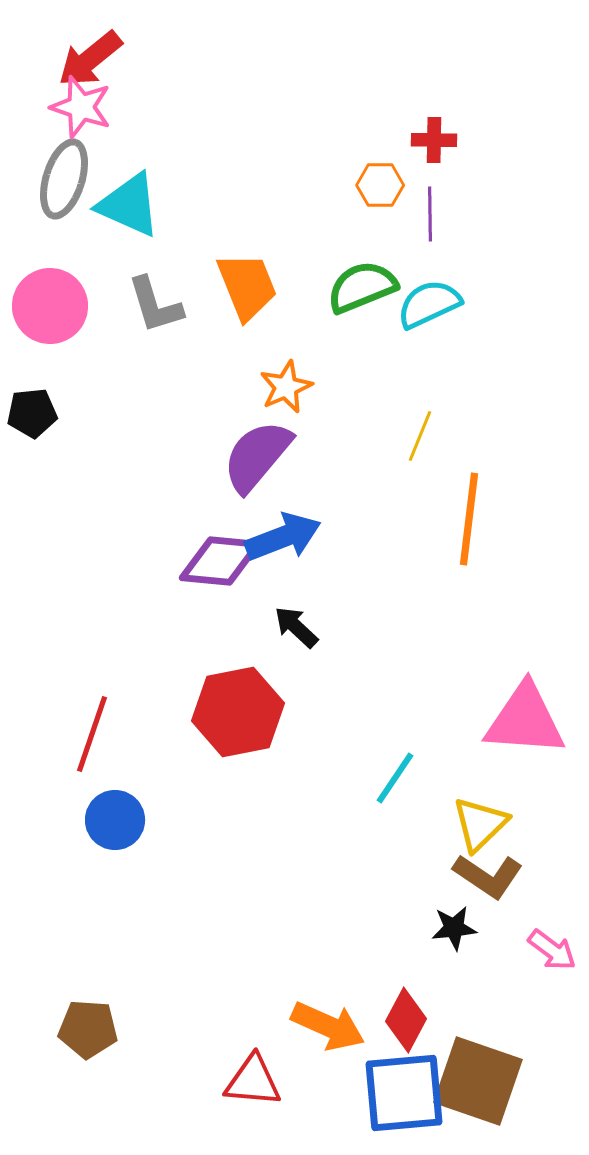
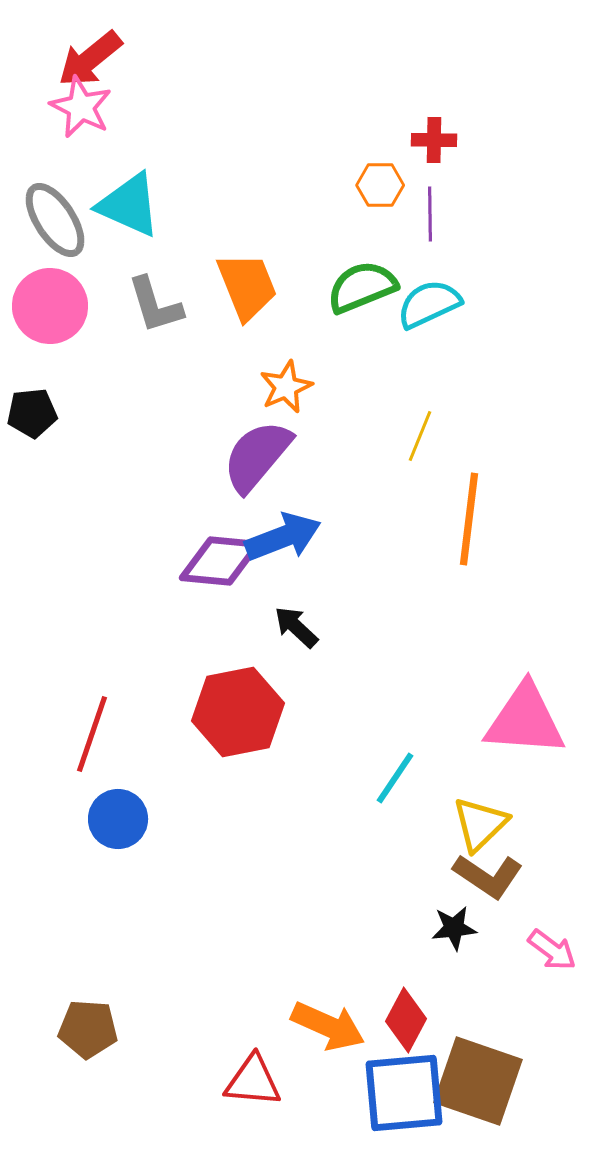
pink star: rotated 8 degrees clockwise
gray ellipse: moved 9 px left, 41 px down; rotated 50 degrees counterclockwise
blue circle: moved 3 px right, 1 px up
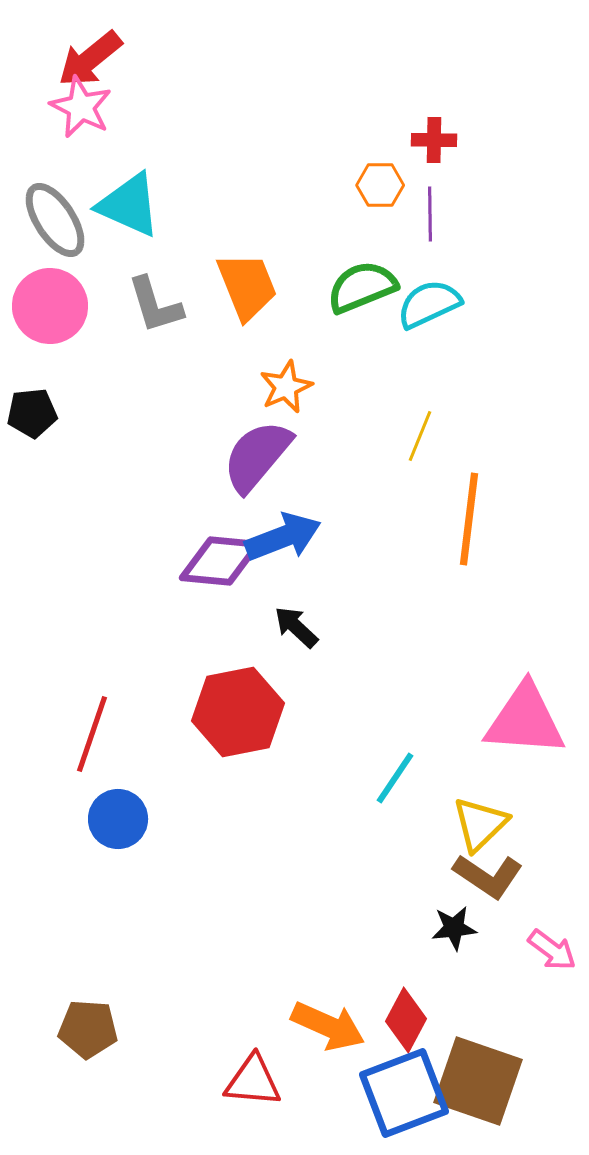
blue square: rotated 16 degrees counterclockwise
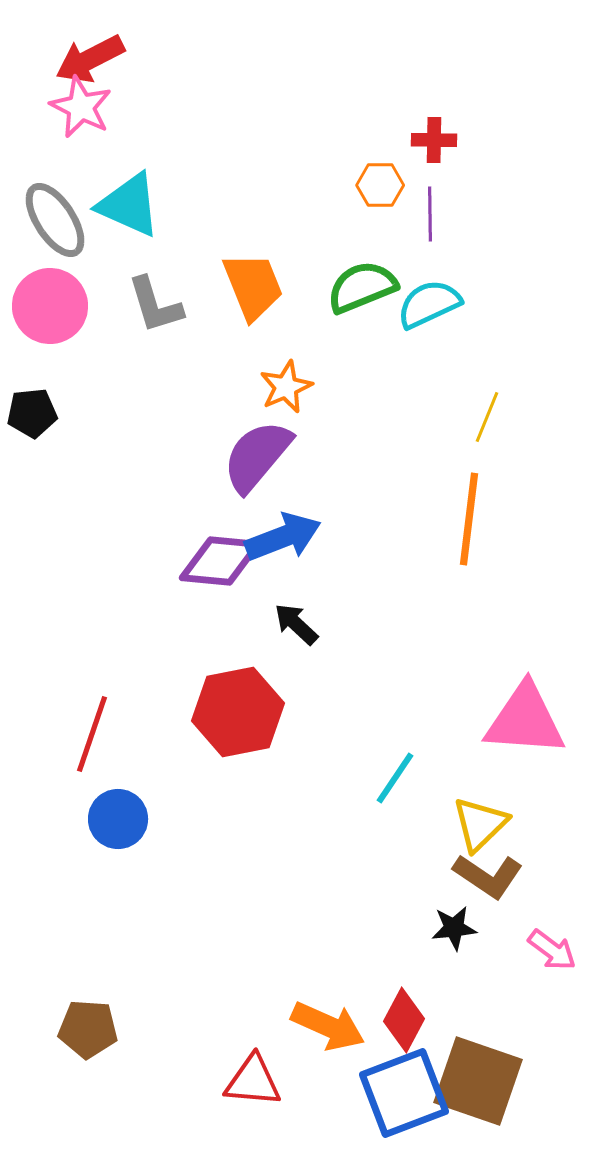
red arrow: rotated 12 degrees clockwise
orange trapezoid: moved 6 px right
yellow line: moved 67 px right, 19 px up
black arrow: moved 3 px up
red diamond: moved 2 px left
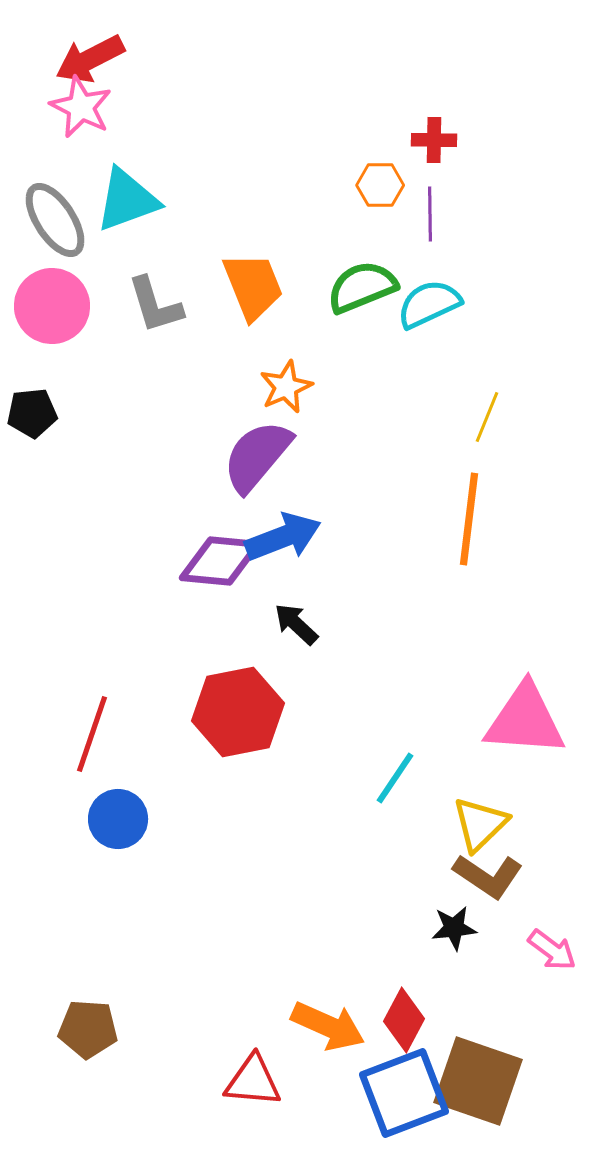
cyan triangle: moved 2 px left, 5 px up; rotated 44 degrees counterclockwise
pink circle: moved 2 px right
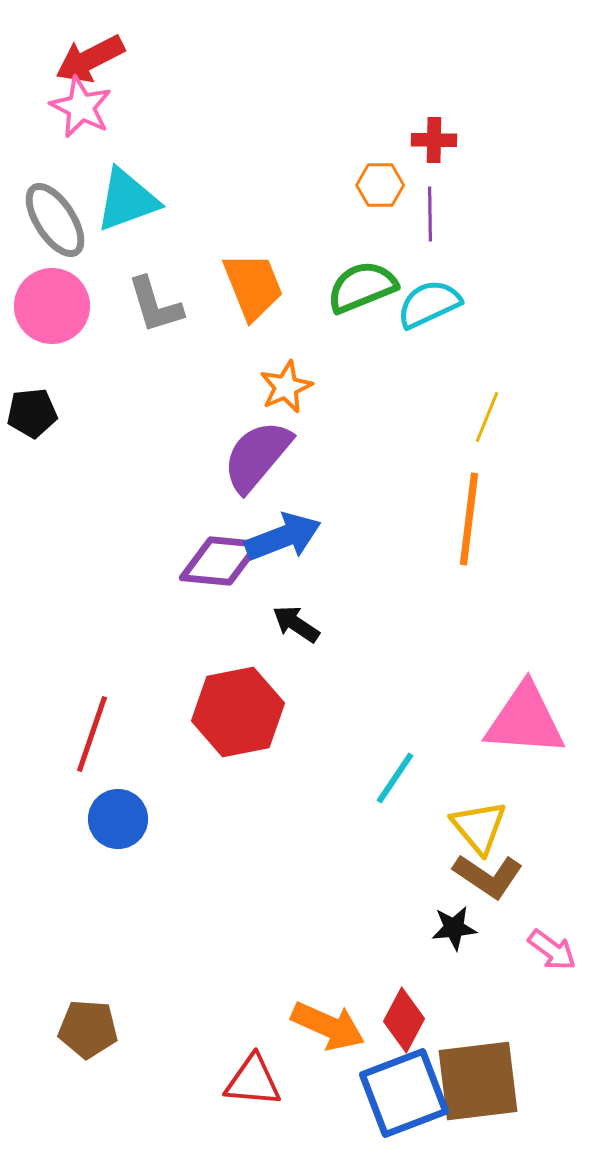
black arrow: rotated 9 degrees counterclockwise
yellow triangle: moved 1 px left, 3 px down; rotated 26 degrees counterclockwise
brown square: rotated 26 degrees counterclockwise
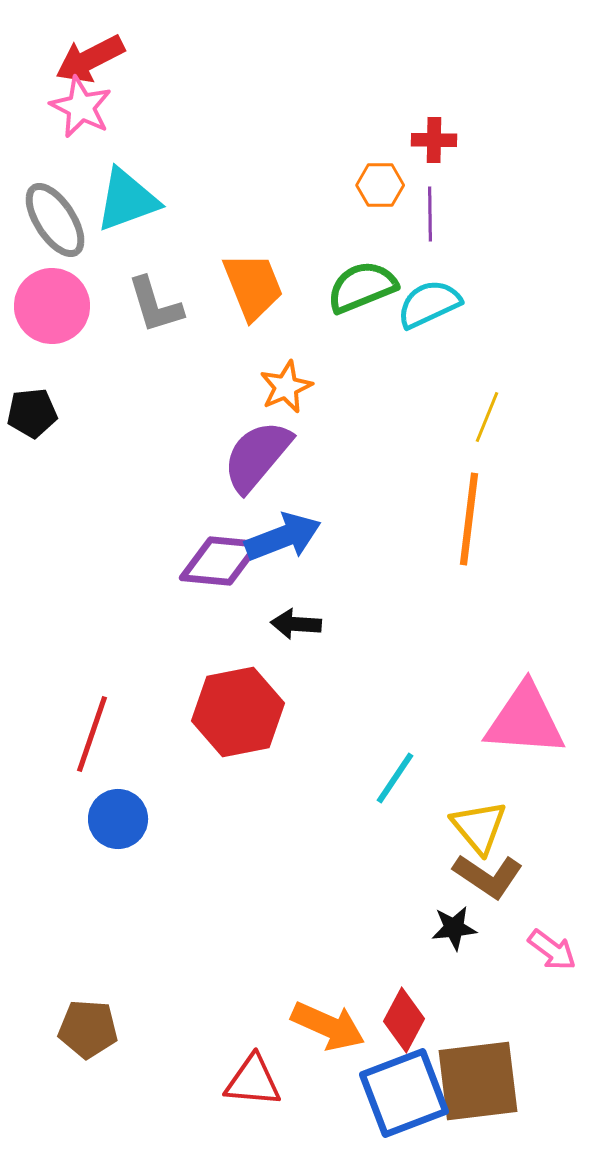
black arrow: rotated 30 degrees counterclockwise
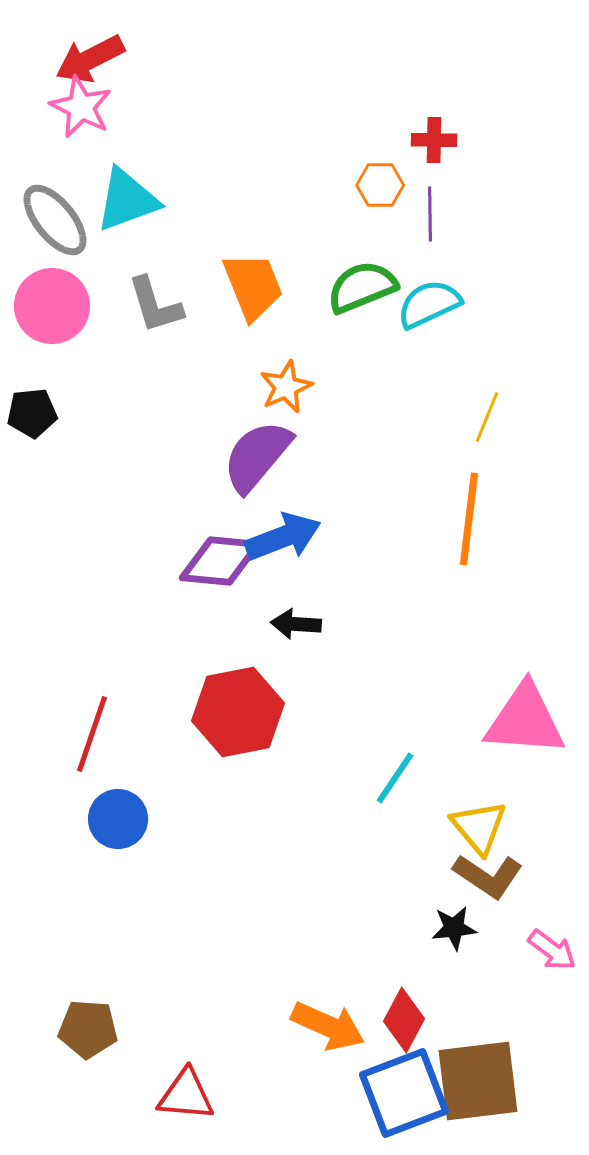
gray ellipse: rotated 6 degrees counterclockwise
red triangle: moved 67 px left, 14 px down
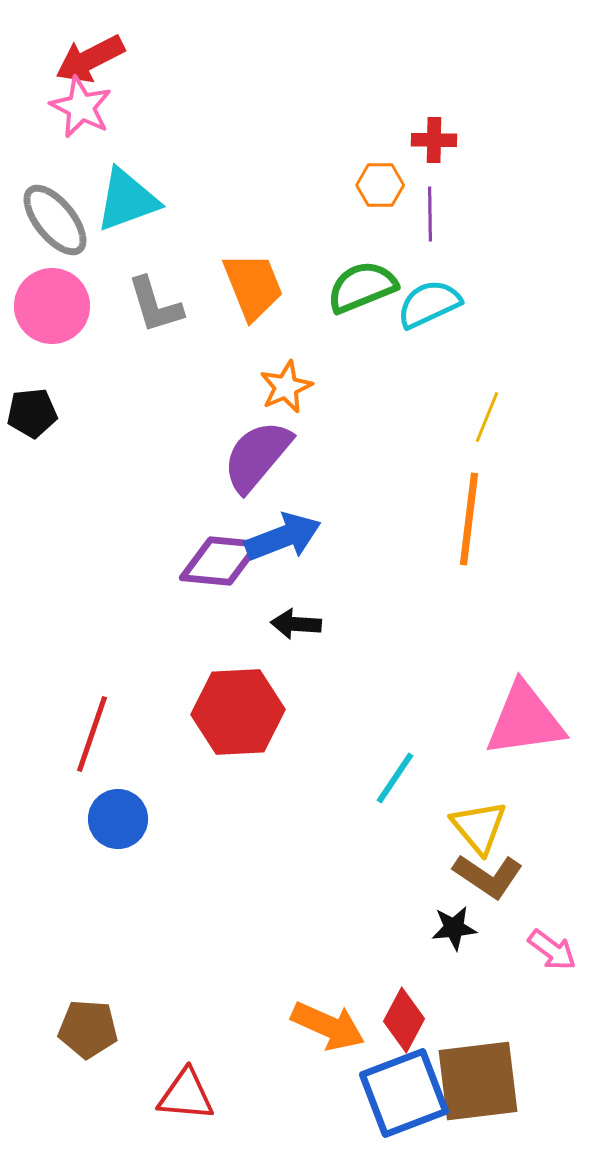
red hexagon: rotated 8 degrees clockwise
pink triangle: rotated 12 degrees counterclockwise
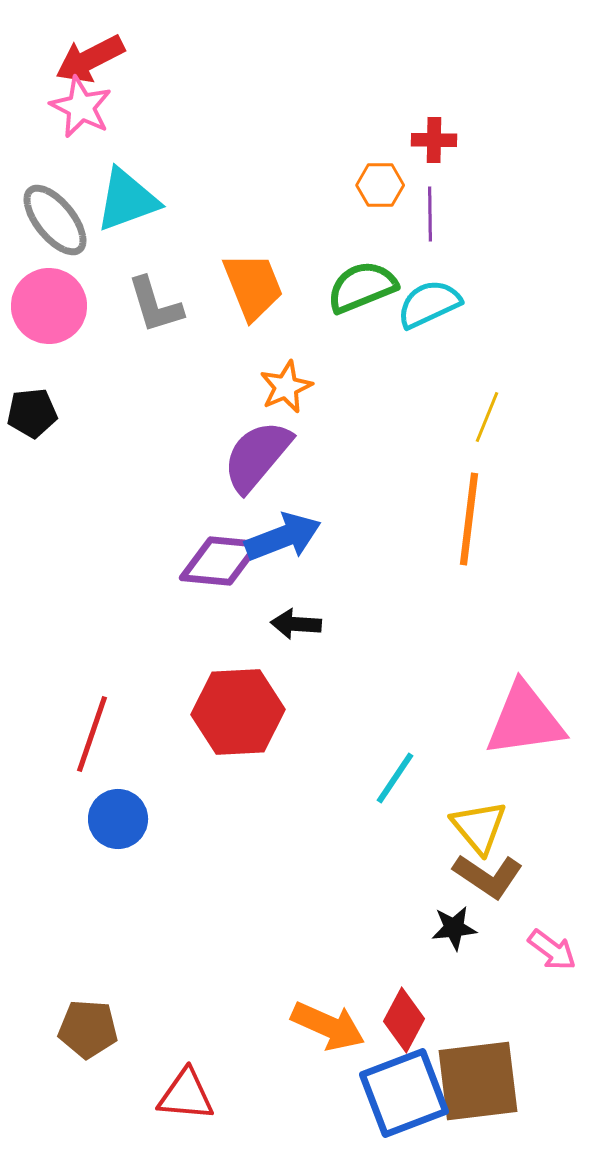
pink circle: moved 3 px left
